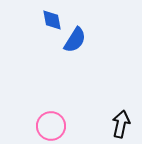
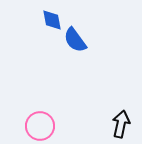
blue semicircle: rotated 112 degrees clockwise
pink circle: moved 11 px left
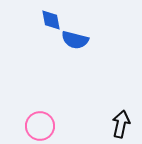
blue diamond: moved 1 px left
blue semicircle: rotated 40 degrees counterclockwise
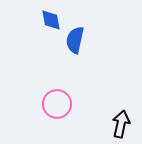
blue semicircle: rotated 88 degrees clockwise
pink circle: moved 17 px right, 22 px up
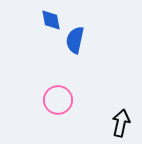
pink circle: moved 1 px right, 4 px up
black arrow: moved 1 px up
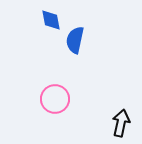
pink circle: moved 3 px left, 1 px up
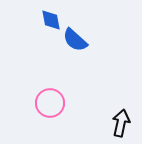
blue semicircle: rotated 60 degrees counterclockwise
pink circle: moved 5 px left, 4 px down
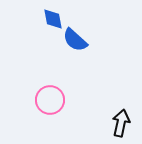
blue diamond: moved 2 px right, 1 px up
pink circle: moved 3 px up
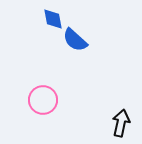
pink circle: moved 7 px left
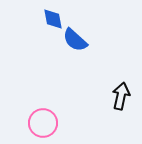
pink circle: moved 23 px down
black arrow: moved 27 px up
